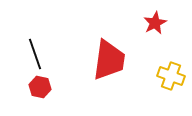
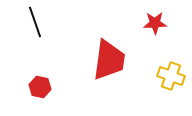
red star: rotated 25 degrees clockwise
black line: moved 32 px up
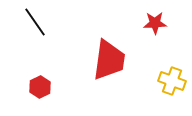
black line: rotated 16 degrees counterclockwise
yellow cross: moved 1 px right, 5 px down
red hexagon: rotated 20 degrees clockwise
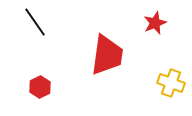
red star: rotated 20 degrees counterclockwise
red trapezoid: moved 2 px left, 5 px up
yellow cross: moved 1 px left, 2 px down
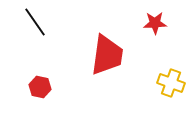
red star: rotated 20 degrees clockwise
red hexagon: rotated 20 degrees counterclockwise
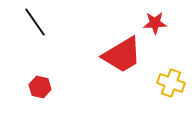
red trapezoid: moved 15 px right; rotated 51 degrees clockwise
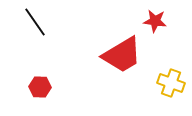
red star: moved 2 px up; rotated 10 degrees clockwise
red hexagon: rotated 10 degrees counterclockwise
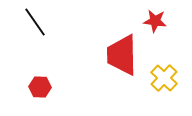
red trapezoid: rotated 120 degrees clockwise
yellow cross: moved 7 px left, 5 px up; rotated 24 degrees clockwise
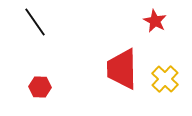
red star: rotated 20 degrees clockwise
red trapezoid: moved 14 px down
yellow cross: moved 1 px right, 1 px down
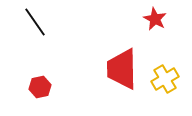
red star: moved 2 px up
yellow cross: rotated 16 degrees clockwise
red hexagon: rotated 15 degrees counterclockwise
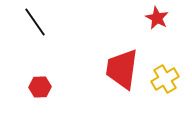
red star: moved 2 px right, 1 px up
red trapezoid: rotated 9 degrees clockwise
red hexagon: rotated 10 degrees clockwise
